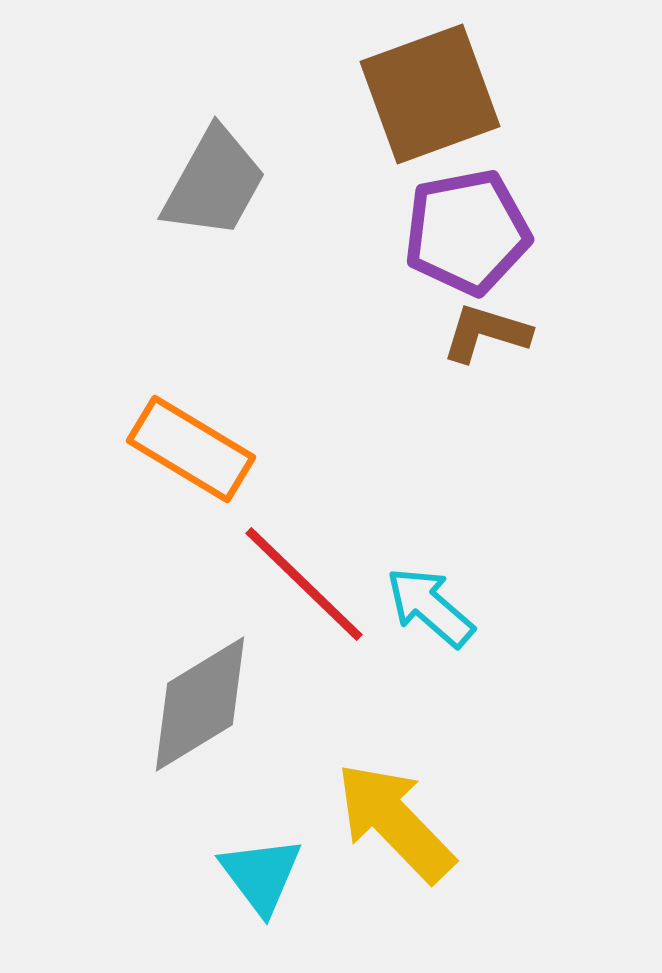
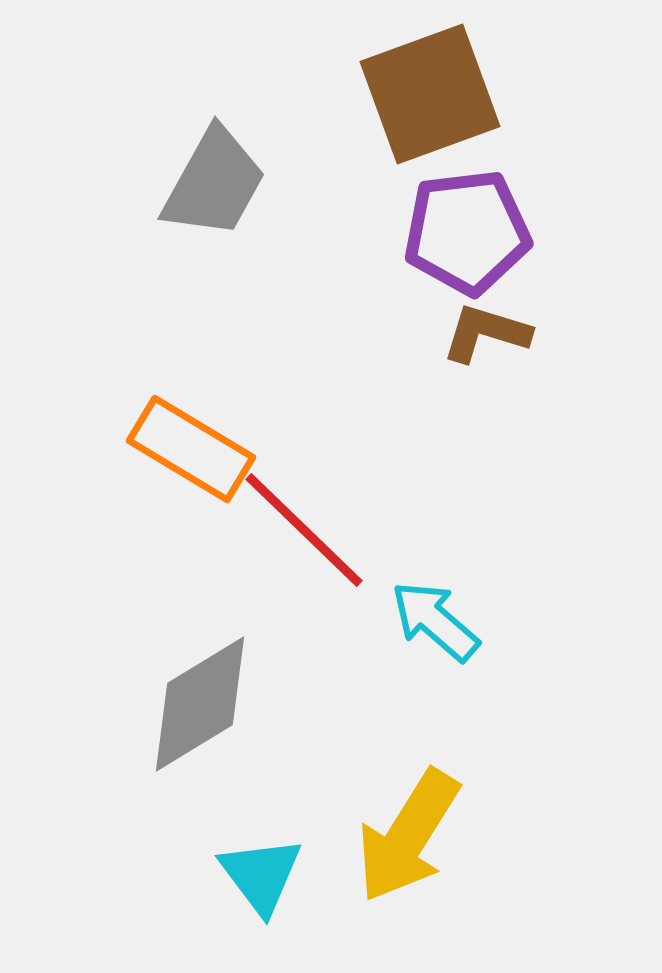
purple pentagon: rotated 4 degrees clockwise
red line: moved 54 px up
cyan arrow: moved 5 px right, 14 px down
yellow arrow: moved 13 px right, 14 px down; rotated 104 degrees counterclockwise
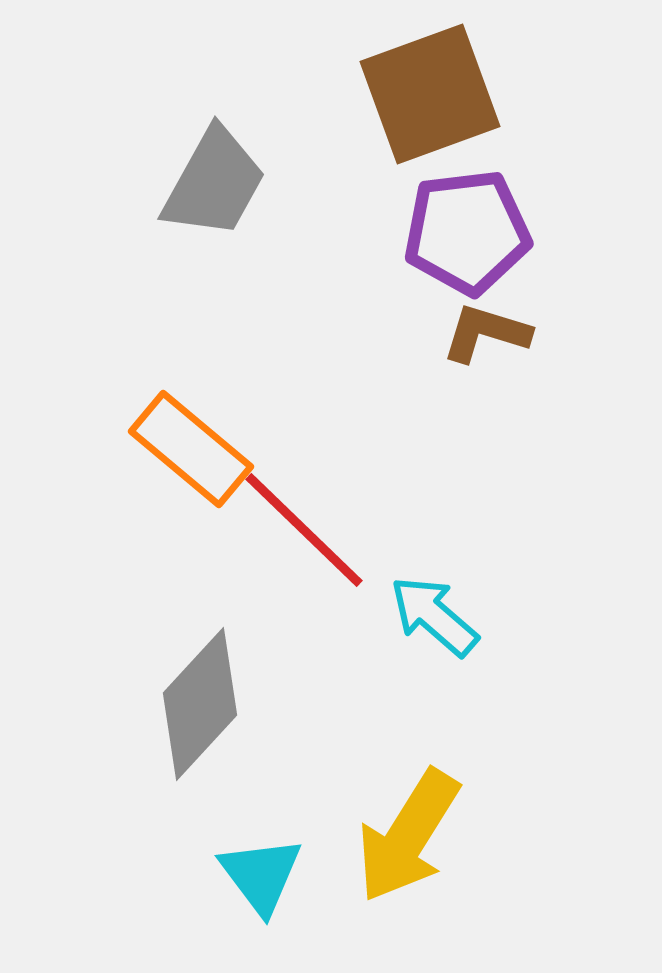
orange rectangle: rotated 9 degrees clockwise
cyan arrow: moved 1 px left, 5 px up
gray diamond: rotated 16 degrees counterclockwise
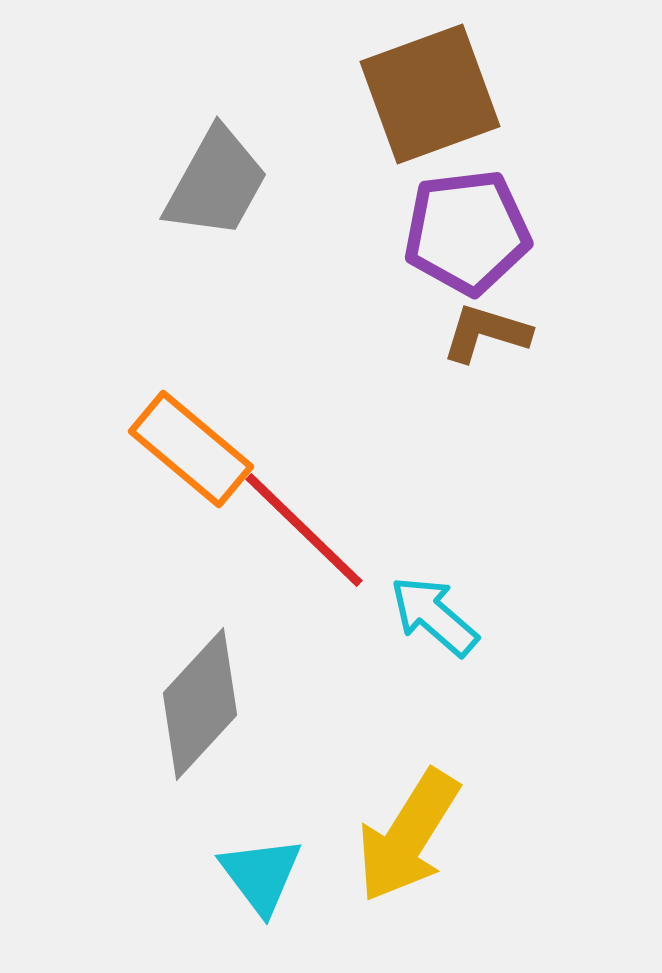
gray trapezoid: moved 2 px right
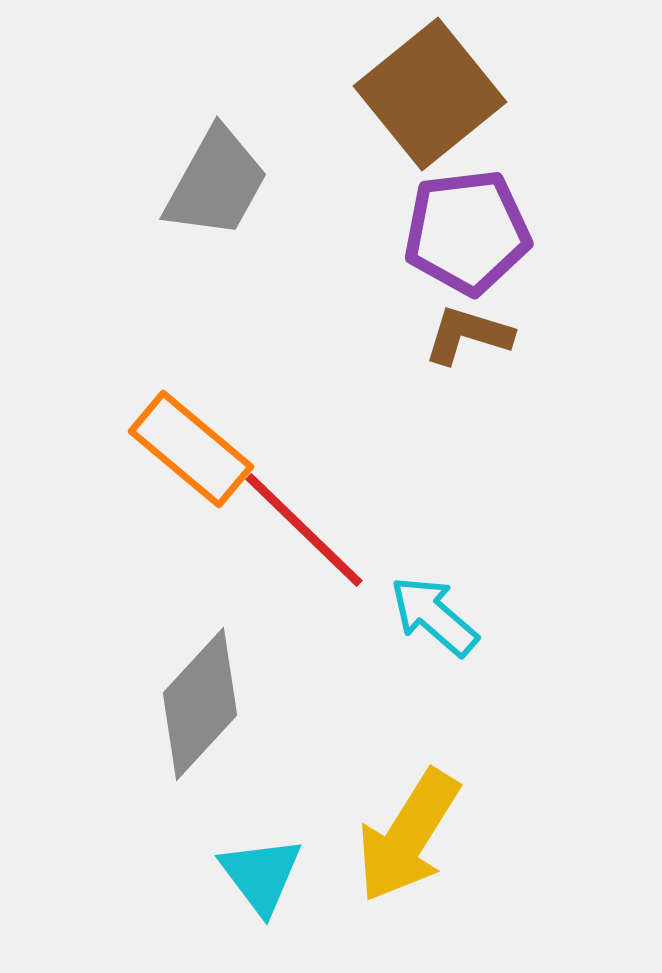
brown square: rotated 19 degrees counterclockwise
brown L-shape: moved 18 px left, 2 px down
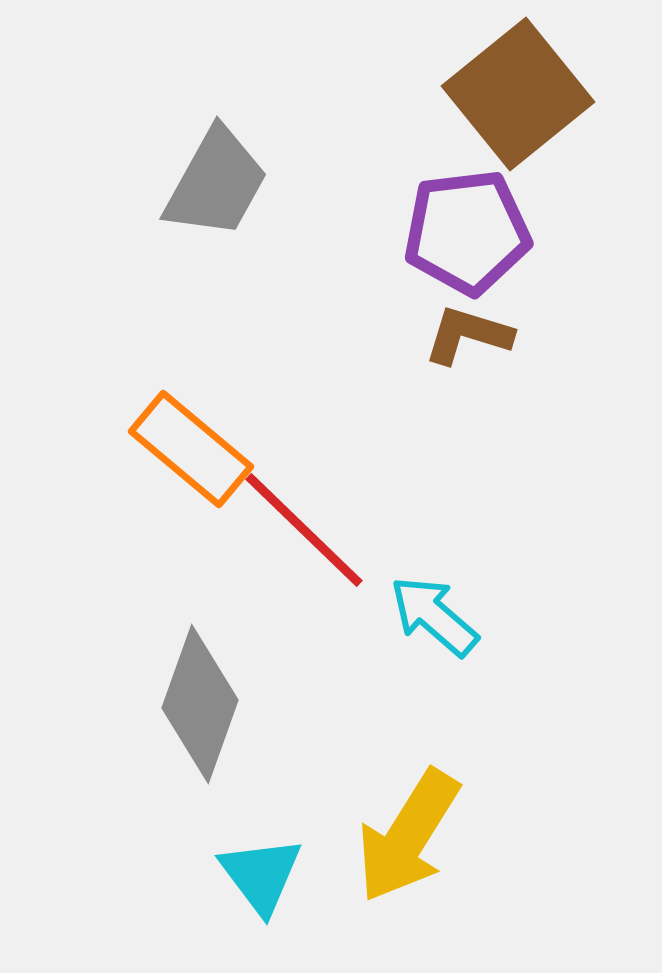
brown square: moved 88 px right
gray diamond: rotated 23 degrees counterclockwise
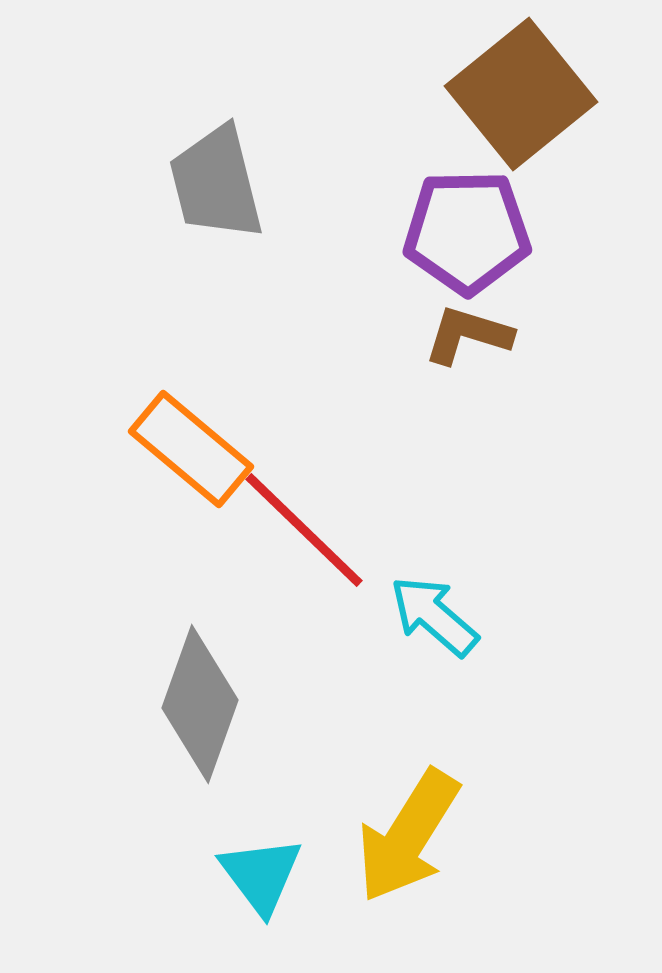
brown square: moved 3 px right
gray trapezoid: rotated 137 degrees clockwise
purple pentagon: rotated 6 degrees clockwise
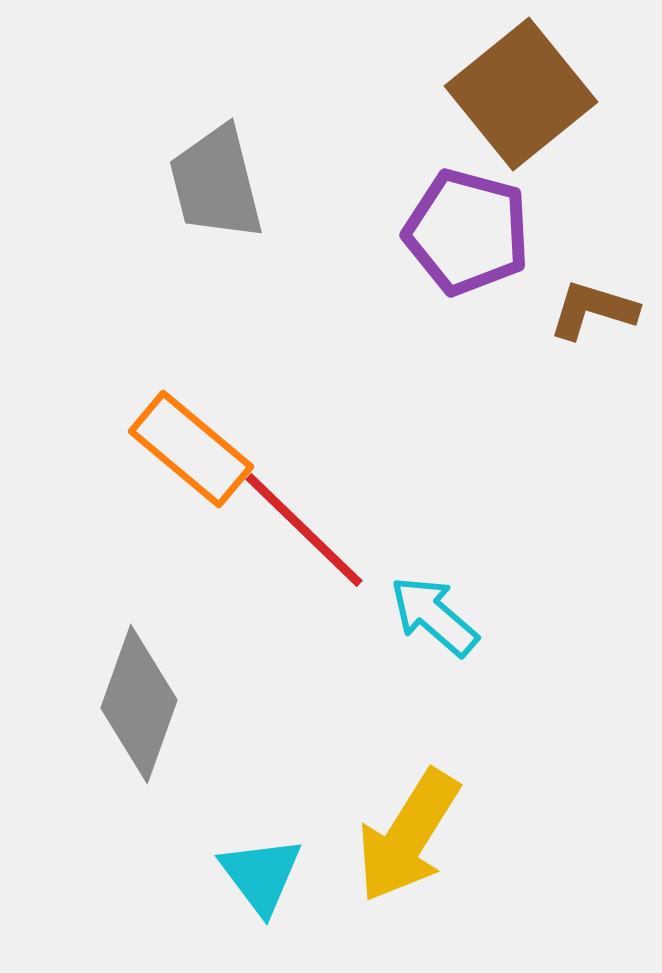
purple pentagon: rotated 16 degrees clockwise
brown L-shape: moved 125 px right, 25 px up
gray diamond: moved 61 px left
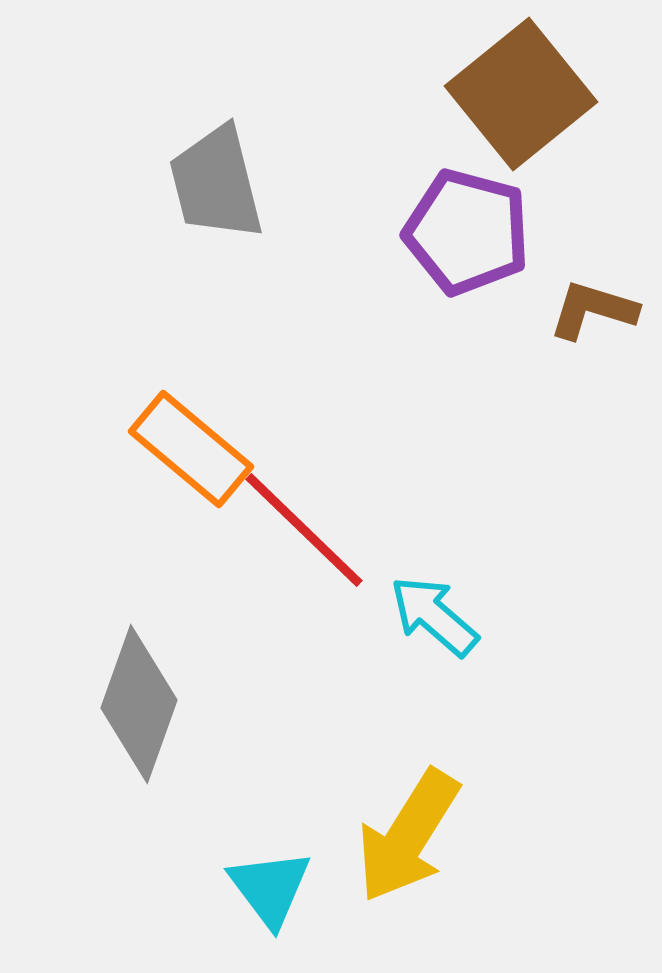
cyan triangle: moved 9 px right, 13 px down
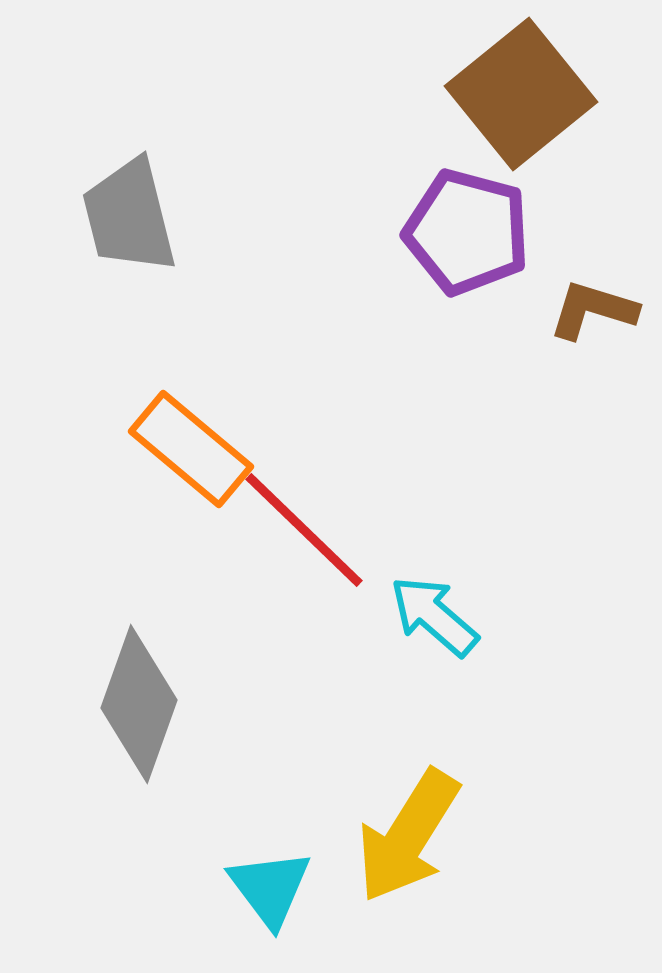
gray trapezoid: moved 87 px left, 33 px down
